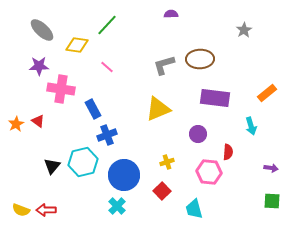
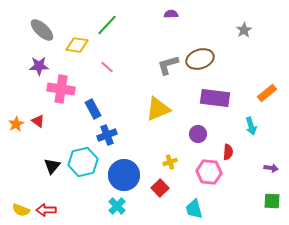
brown ellipse: rotated 16 degrees counterclockwise
gray L-shape: moved 4 px right
yellow cross: moved 3 px right
red square: moved 2 px left, 3 px up
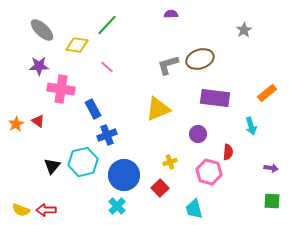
pink hexagon: rotated 10 degrees clockwise
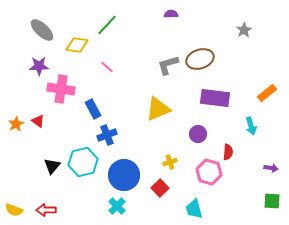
yellow semicircle: moved 7 px left
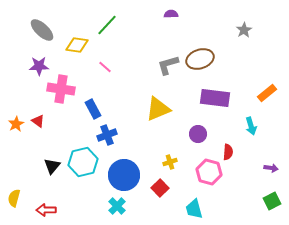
pink line: moved 2 px left
green square: rotated 30 degrees counterclockwise
yellow semicircle: moved 12 px up; rotated 84 degrees clockwise
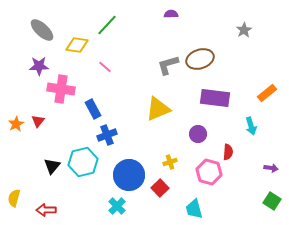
red triangle: rotated 32 degrees clockwise
blue circle: moved 5 px right
green square: rotated 30 degrees counterclockwise
